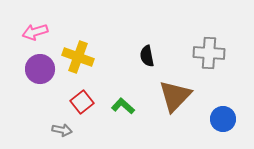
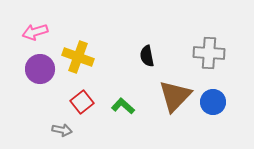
blue circle: moved 10 px left, 17 px up
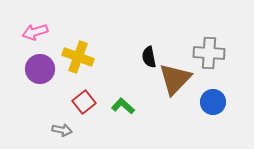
black semicircle: moved 2 px right, 1 px down
brown triangle: moved 17 px up
red square: moved 2 px right
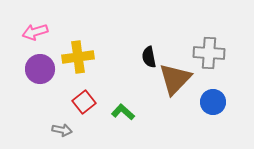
yellow cross: rotated 28 degrees counterclockwise
green L-shape: moved 6 px down
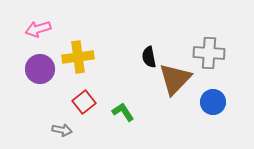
pink arrow: moved 3 px right, 3 px up
green L-shape: rotated 15 degrees clockwise
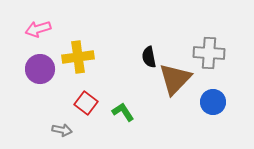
red square: moved 2 px right, 1 px down; rotated 15 degrees counterclockwise
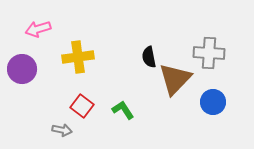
purple circle: moved 18 px left
red square: moved 4 px left, 3 px down
green L-shape: moved 2 px up
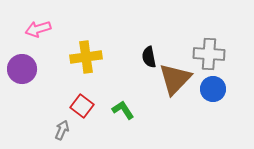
gray cross: moved 1 px down
yellow cross: moved 8 px right
blue circle: moved 13 px up
gray arrow: rotated 78 degrees counterclockwise
